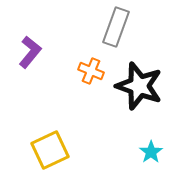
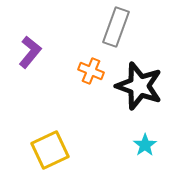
cyan star: moved 6 px left, 7 px up
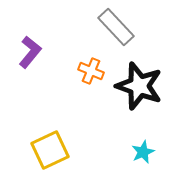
gray rectangle: rotated 63 degrees counterclockwise
cyan star: moved 2 px left, 7 px down; rotated 10 degrees clockwise
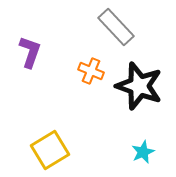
purple L-shape: rotated 20 degrees counterclockwise
yellow square: rotated 6 degrees counterclockwise
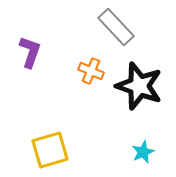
yellow square: rotated 15 degrees clockwise
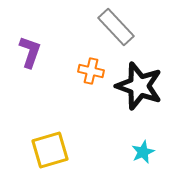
orange cross: rotated 10 degrees counterclockwise
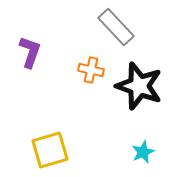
orange cross: moved 1 px up
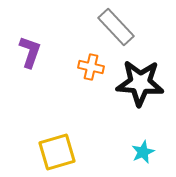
orange cross: moved 3 px up
black star: moved 1 px right, 3 px up; rotated 15 degrees counterclockwise
yellow square: moved 7 px right, 2 px down
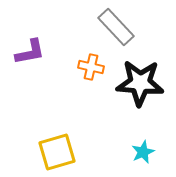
purple L-shape: rotated 60 degrees clockwise
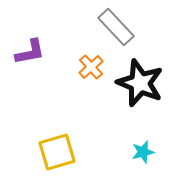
orange cross: rotated 35 degrees clockwise
black star: rotated 18 degrees clockwise
cyan star: rotated 10 degrees clockwise
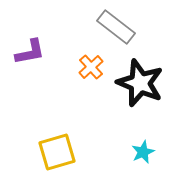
gray rectangle: rotated 9 degrees counterclockwise
cyan star: rotated 10 degrees counterclockwise
